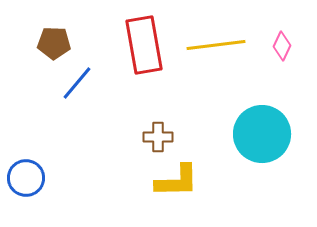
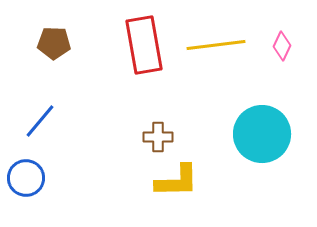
blue line: moved 37 px left, 38 px down
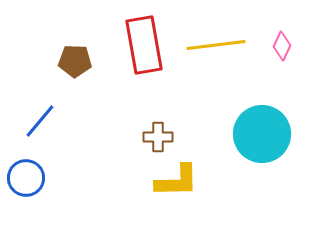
brown pentagon: moved 21 px right, 18 px down
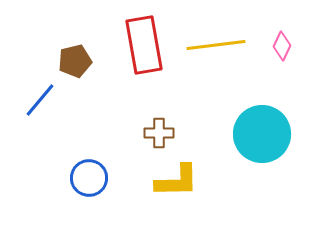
brown pentagon: rotated 16 degrees counterclockwise
blue line: moved 21 px up
brown cross: moved 1 px right, 4 px up
blue circle: moved 63 px right
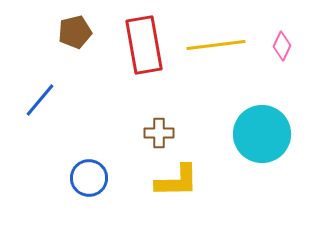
brown pentagon: moved 29 px up
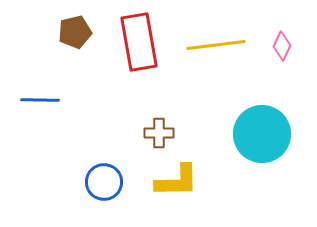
red rectangle: moved 5 px left, 3 px up
blue line: rotated 51 degrees clockwise
blue circle: moved 15 px right, 4 px down
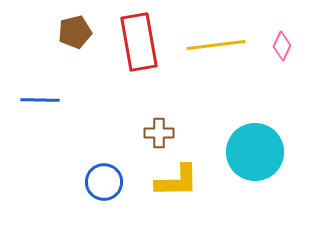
cyan circle: moved 7 px left, 18 px down
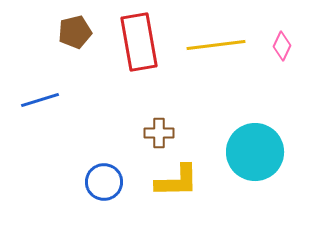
blue line: rotated 18 degrees counterclockwise
